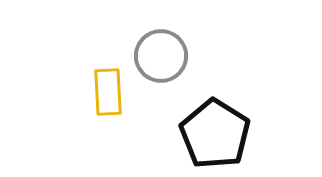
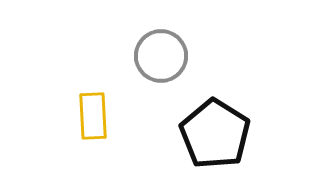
yellow rectangle: moved 15 px left, 24 px down
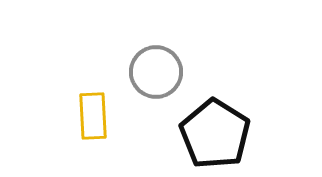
gray circle: moved 5 px left, 16 px down
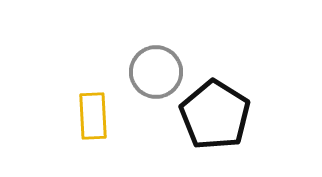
black pentagon: moved 19 px up
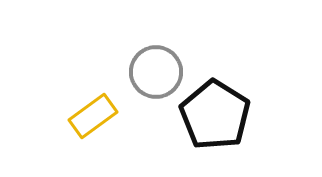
yellow rectangle: rotated 57 degrees clockwise
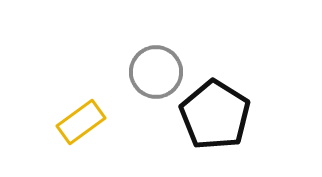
yellow rectangle: moved 12 px left, 6 px down
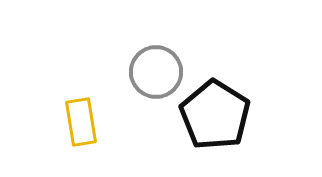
yellow rectangle: rotated 63 degrees counterclockwise
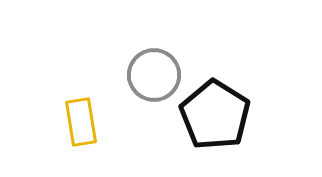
gray circle: moved 2 px left, 3 px down
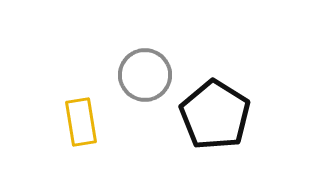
gray circle: moved 9 px left
